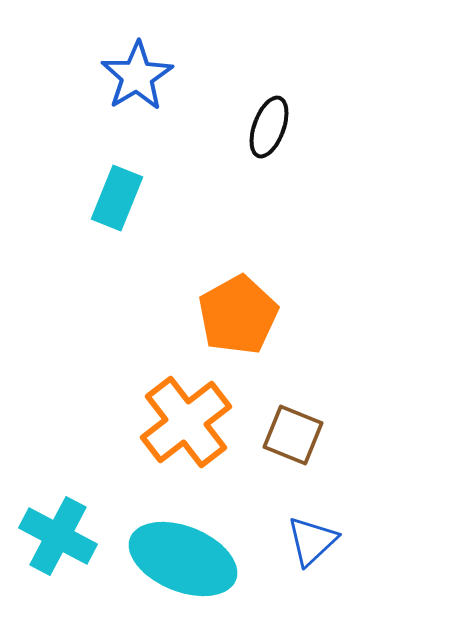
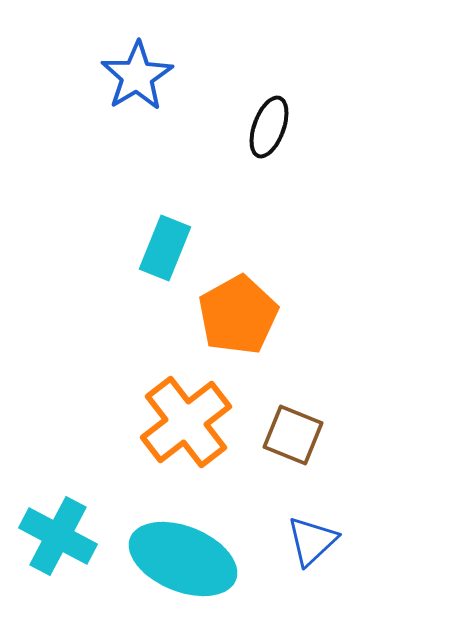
cyan rectangle: moved 48 px right, 50 px down
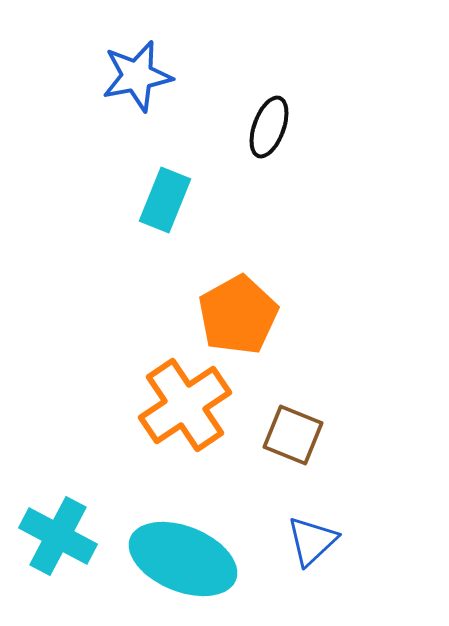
blue star: rotated 20 degrees clockwise
cyan rectangle: moved 48 px up
orange cross: moved 1 px left, 17 px up; rotated 4 degrees clockwise
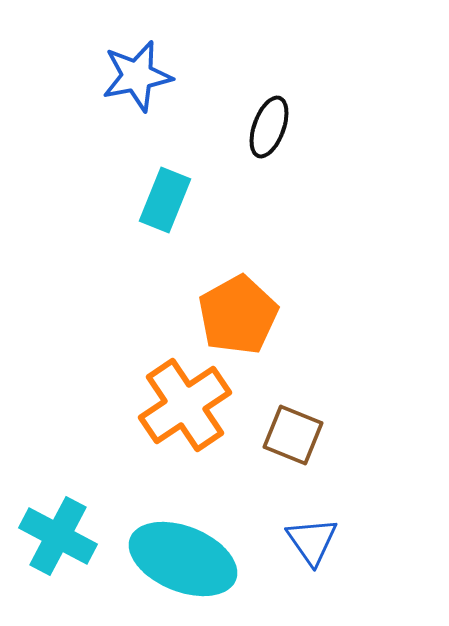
blue triangle: rotated 22 degrees counterclockwise
